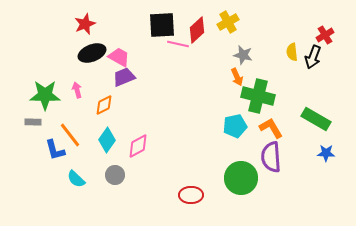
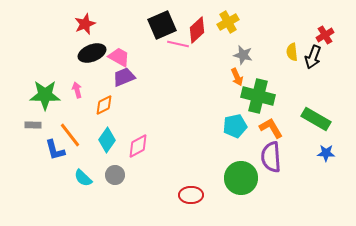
black square: rotated 20 degrees counterclockwise
gray rectangle: moved 3 px down
cyan semicircle: moved 7 px right, 1 px up
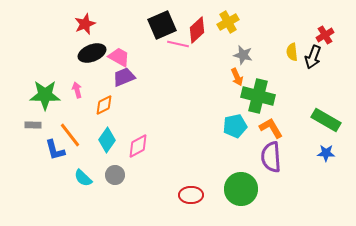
green rectangle: moved 10 px right, 1 px down
green circle: moved 11 px down
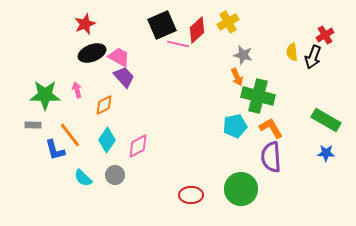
purple trapezoid: rotated 70 degrees clockwise
